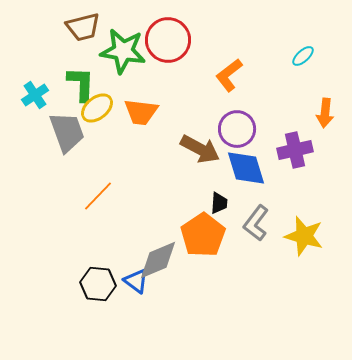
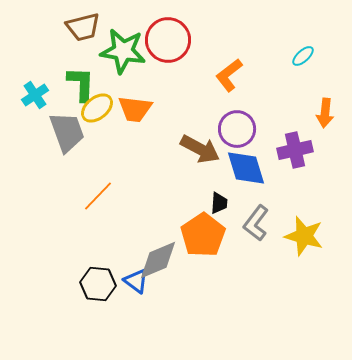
orange trapezoid: moved 6 px left, 3 px up
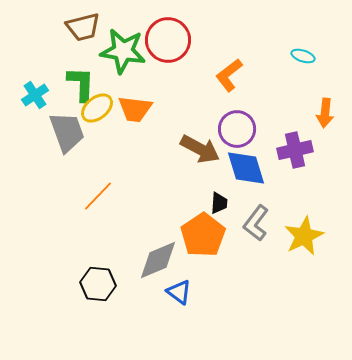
cyan ellipse: rotated 60 degrees clockwise
yellow star: rotated 30 degrees clockwise
blue triangle: moved 43 px right, 11 px down
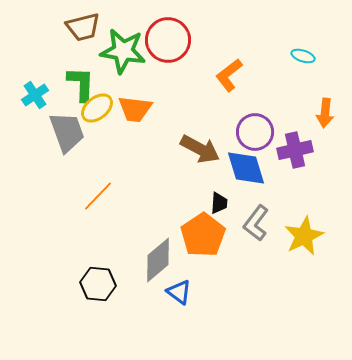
purple circle: moved 18 px right, 3 px down
gray diamond: rotated 18 degrees counterclockwise
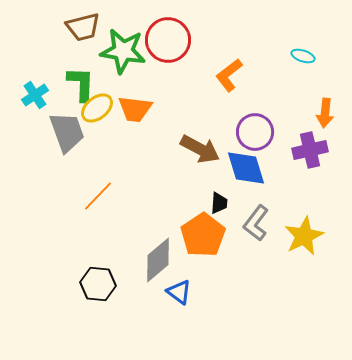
purple cross: moved 15 px right
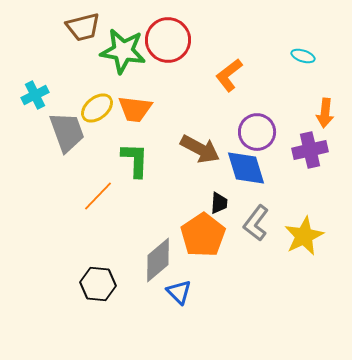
green L-shape: moved 54 px right, 76 px down
cyan cross: rotated 8 degrees clockwise
purple circle: moved 2 px right
blue triangle: rotated 8 degrees clockwise
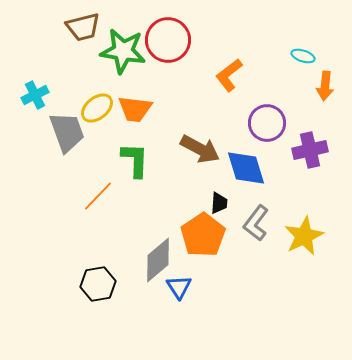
orange arrow: moved 27 px up
purple circle: moved 10 px right, 9 px up
black hexagon: rotated 16 degrees counterclockwise
blue triangle: moved 5 px up; rotated 12 degrees clockwise
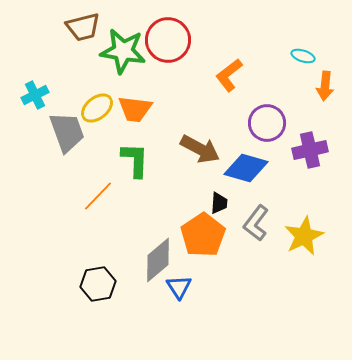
blue diamond: rotated 57 degrees counterclockwise
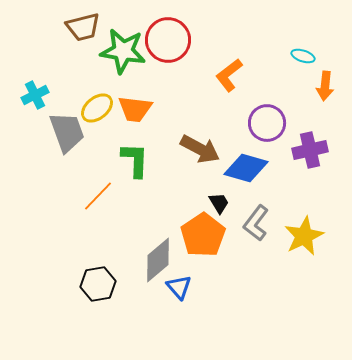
black trapezoid: rotated 35 degrees counterclockwise
blue triangle: rotated 8 degrees counterclockwise
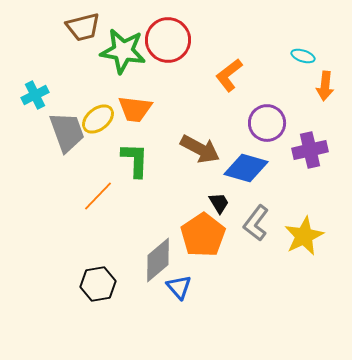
yellow ellipse: moved 1 px right, 11 px down
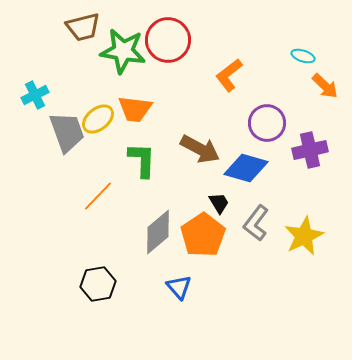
orange arrow: rotated 52 degrees counterclockwise
green L-shape: moved 7 px right
gray diamond: moved 28 px up
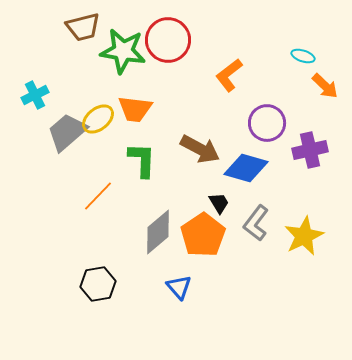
gray trapezoid: rotated 111 degrees counterclockwise
